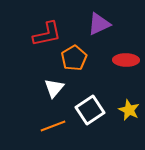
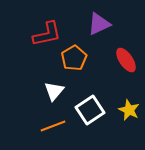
red ellipse: rotated 55 degrees clockwise
white triangle: moved 3 px down
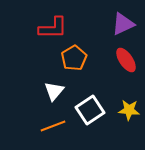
purple triangle: moved 24 px right
red L-shape: moved 6 px right, 6 px up; rotated 12 degrees clockwise
yellow star: rotated 20 degrees counterclockwise
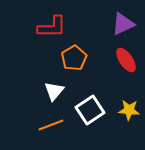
red L-shape: moved 1 px left, 1 px up
orange line: moved 2 px left, 1 px up
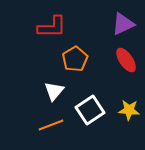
orange pentagon: moved 1 px right, 1 px down
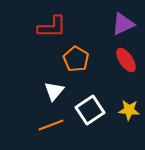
orange pentagon: moved 1 px right; rotated 10 degrees counterclockwise
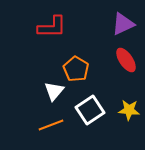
orange pentagon: moved 10 px down
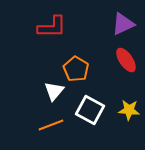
white square: rotated 28 degrees counterclockwise
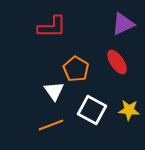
red ellipse: moved 9 px left, 2 px down
white triangle: rotated 15 degrees counterclockwise
white square: moved 2 px right
